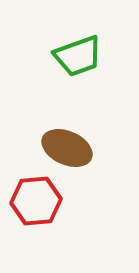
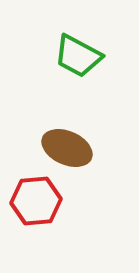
green trapezoid: rotated 48 degrees clockwise
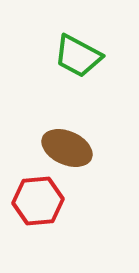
red hexagon: moved 2 px right
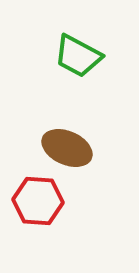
red hexagon: rotated 9 degrees clockwise
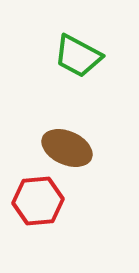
red hexagon: rotated 9 degrees counterclockwise
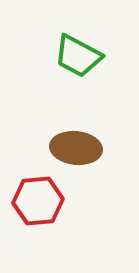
brown ellipse: moved 9 px right; rotated 18 degrees counterclockwise
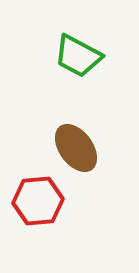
brown ellipse: rotated 48 degrees clockwise
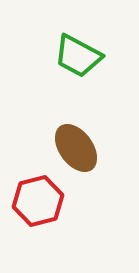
red hexagon: rotated 9 degrees counterclockwise
